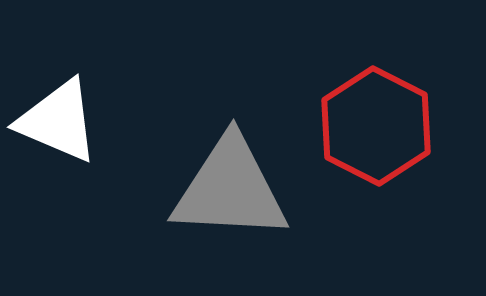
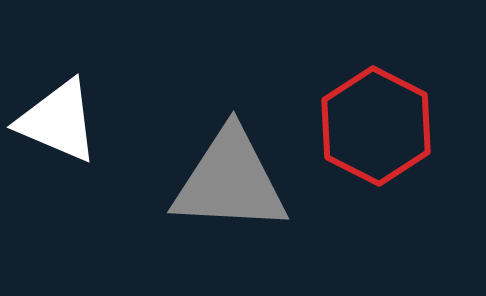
gray triangle: moved 8 px up
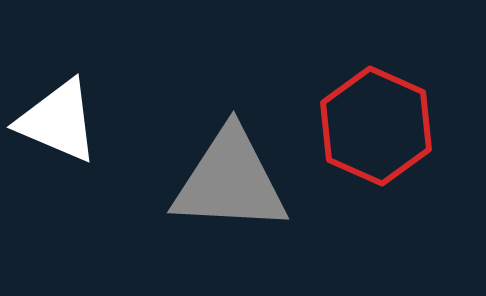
red hexagon: rotated 3 degrees counterclockwise
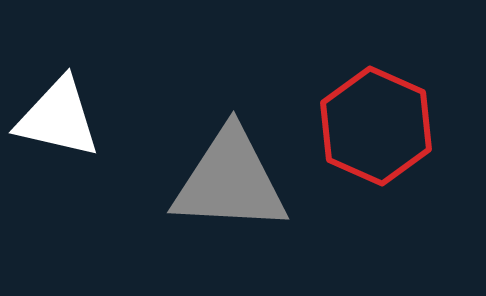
white triangle: moved 3 px up; rotated 10 degrees counterclockwise
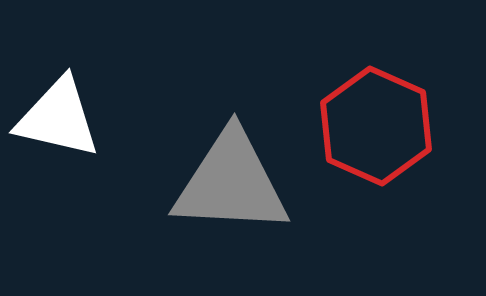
gray triangle: moved 1 px right, 2 px down
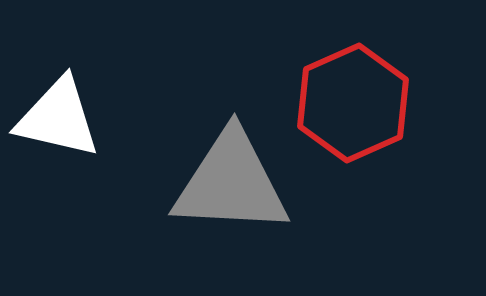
red hexagon: moved 23 px left, 23 px up; rotated 12 degrees clockwise
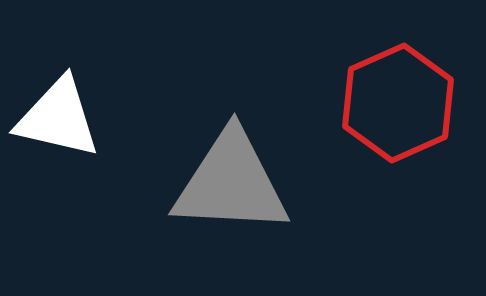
red hexagon: moved 45 px right
